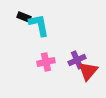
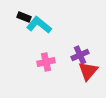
cyan L-shape: rotated 40 degrees counterclockwise
purple cross: moved 3 px right, 5 px up
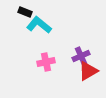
black rectangle: moved 1 px right, 5 px up
purple cross: moved 1 px right, 1 px down
red triangle: rotated 20 degrees clockwise
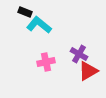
purple cross: moved 2 px left, 2 px up; rotated 36 degrees counterclockwise
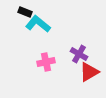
cyan L-shape: moved 1 px left, 1 px up
red triangle: moved 1 px right, 1 px down
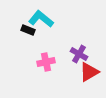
black rectangle: moved 3 px right, 18 px down
cyan L-shape: moved 3 px right, 5 px up
